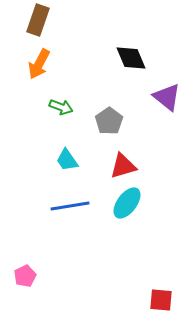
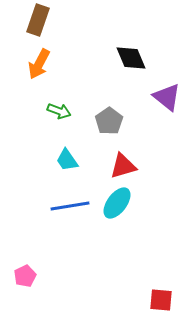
green arrow: moved 2 px left, 4 px down
cyan ellipse: moved 10 px left
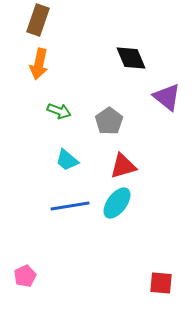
orange arrow: rotated 16 degrees counterclockwise
cyan trapezoid: rotated 15 degrees counterclockwise
red square: moved 17 px up
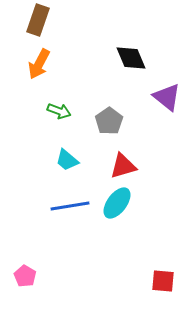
orange arrow: rotated 16 degrees clockwise
pink pentagon: rotated 15 degrees counterclockwise
red square: moved 2 px right, 2 px up
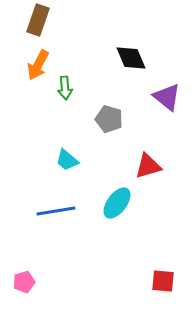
orange arrow: moved 1 px left, 1 px down
green arrow: moved 6 px right, 23 px up; rotated 65 degrees clockwise
gray pentagon: moved 2 px up; rotated 20 degrees counterclockwise
red triangle: moved 25 px right
blue line: moved 14 px left, 5 px down
pink pentagon: moved 1 px left, 6 px down; rotated 25 degrees clockwise
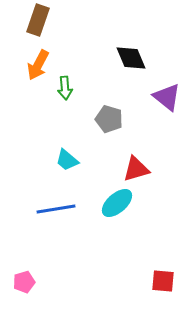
red triangle: moved 12 px left, 3 px down
cyan ellipse: rotated 12 degrees clockwise
blue line: moved 2 px up
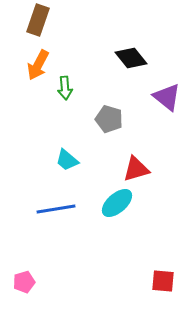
black diamond: rotated 16 degrees counterclockwise
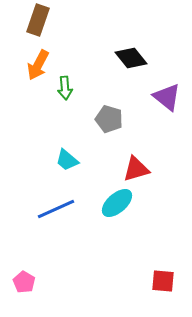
blue line: rotated 15 degrees counterclockwise
pink pentagon: rotated 25 degrees counterclockwise
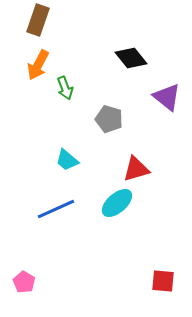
green arrow: rotated 15 degrees counterclockwise
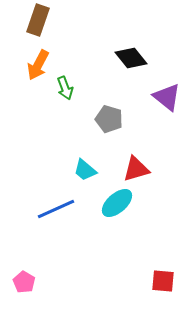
cyan trapezoid: moved 18 px right, 10 px down
